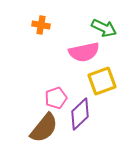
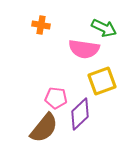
pink semicircle: moved 3 px up; rotated 20 degrees clockwise
pink pentagon: rotated 25 degrees clockwise
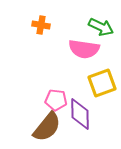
green arrow: moved 3 px left, 1 px up
yellow square: moved 2 px down
pink pentagon: moved 2 px down
purple diamond: rotated 48 degrees counterclockwise
brown semicircle: moved 3 px right, 1 px up
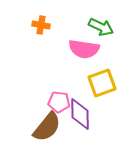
pink pentagon: moved 3 px right, 2 px down
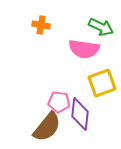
purple diamond: rotated 8 degrees clockwise
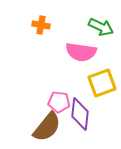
pink semicircle: moved 3 px left, 3 px down
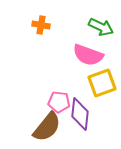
pink semicircle: moved 7 px right, 3 px down; rotated 12 degrees clockwise
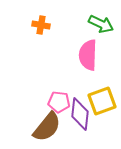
green arrow: moved 3 px up
pink semicircle: rotated 72 degrees clockwise
yellow square: moved 18 px down
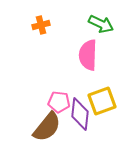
orange cross: rotated 24 degrees counterclockwise
